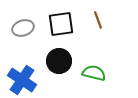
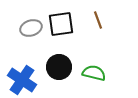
gray ellipse: moved 8 px right
black circle: moved 6 px down
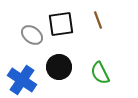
gray ellipse: moved 1 px right, 7 px down; rotated 55 degrees clockwise
green semicircle: moved 6 px right; rotated 130 degrees counterclockwise
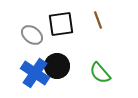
black circle: moved 2 px left, 1 px up
green semicircle: rotated 15 degrees counterclockwise
blue cross: moved 13 px right, 7 px up
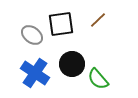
brown line: rotated 66 degrees clockwise
black circle: moved 15 px right, 2 px up
green semicircle: moved 2 px left, 6 px down
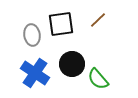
gray ellipse: rotated 45 degrees clockwise
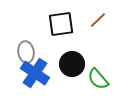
gray ellipse: moved 6 px left, 17 px down
